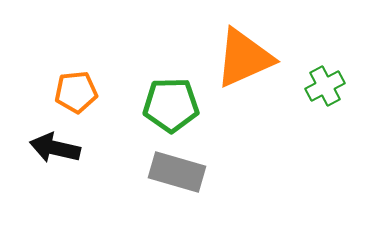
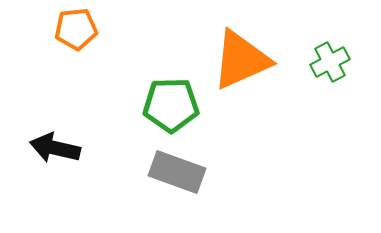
orange triangle: moved 3 px left, 2 px down
green cross: moved 5 px right, 24 px up
orange pentagon: moved 63 px up
gray rectangle: rotated 4 degrees clockwise
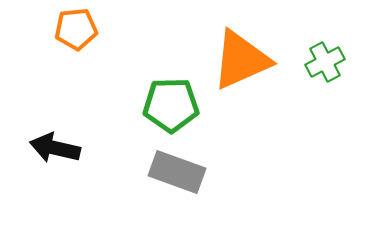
green cross: moved 5 px left
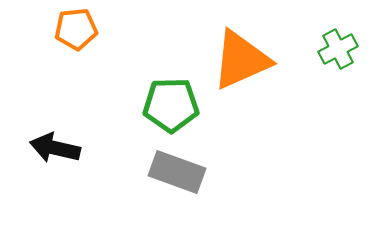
green cross: moved 13 px right, 13 px up
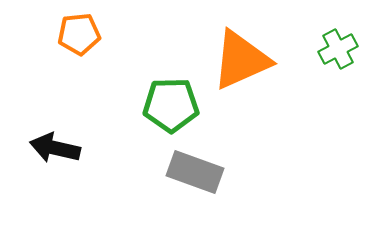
orange pentagon: moved 3 px right, 5 px down
gray rectangle: moved 18 px right
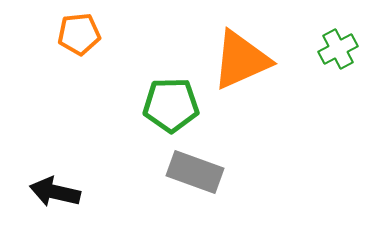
black arrow: moved 44 px down
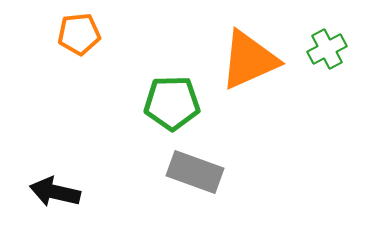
green cross: moved 11 px left
orange triangle: moved 8 px right
green pentagon: moved 1 px right, 2 px up
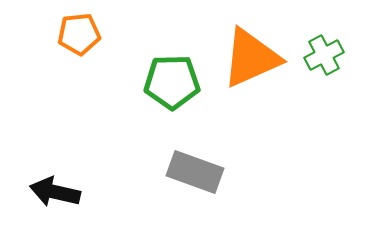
green cross: moved 3 px left, 6 px down
orange triangle: moved 2 px right, 2 px up
green pentagon: moved 21 px up
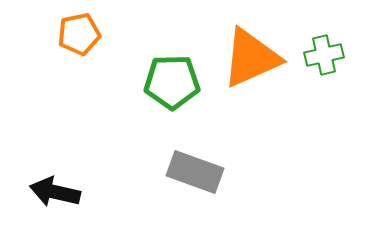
orange pentagon: rotated 6 degrees counterclockwise
green cross: rotated 15 degrees clockwise
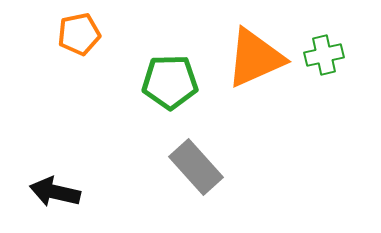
orange triangle: moved 4 px right
green pentagon: moved 2 px left
gray rectangle: moved 1 px right, 5 px up; rotated 28 degrees clockwise
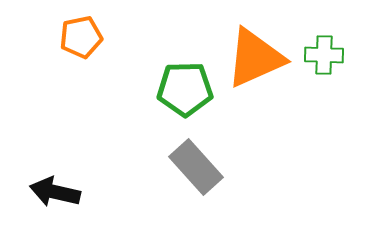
orange pentagon: moved 2 px right, 3 px down
green cross: rotated 15 degrees clockwise
green pentagon: moved 15 px right, 7 px down
